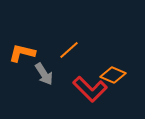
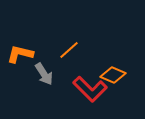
orange L-shape: moved 2 px left, 1 px down
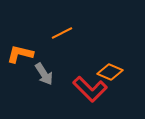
orange line: moved 7 px left, 17 px up; rotated 15 degrees clockwise
orange diamond: moved 3 px left, 3 px up
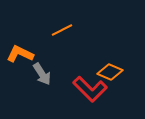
orange line: moved 3 px up
orange L-shape: rotated 12 degrees clockwise
gray arrow: moved 2 px left
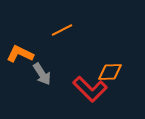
orange diamond: rotated 25 degrees counterclockwise
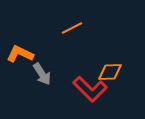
orange line: moved 10 px right, 2 px up
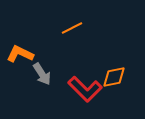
orange diamond: moved 4 px right, 5 px down; rotated 10 degrees counterclockwise
red L-shape: moved 5 px left
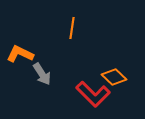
orange line: rotated 55 degrees counterclockwise
orange diamond: rotated 55 degrees clockwise
red L-shape: moved 8 px right, 5 px down
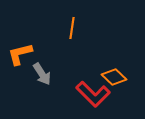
orange L-shape: rotated 40 degrees counterclockwise
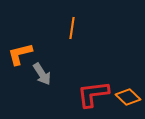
orange diamond: moved 14 px right, 20 px down
red L-shape: rotated 128 degrees clockwise
